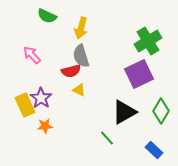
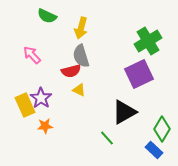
green diamond: moved 1 px right, 18 px down
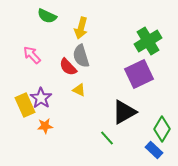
red semicircle: moved 3 px left, 4 px up; rotated 60 degrees clockwise
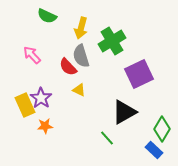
green cross: moved 36 px left
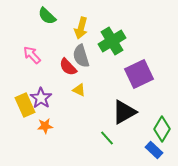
green semicircle: rotated 18 degrees clockwise
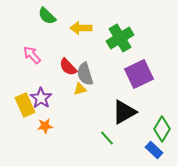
yellow arrow: rotated 75 degrees clockwise
green cross: moved 8 px right, 3 px up
gray semicircle: moved 4 px right, 18 px down
yellow triangle: moved 1 px right, 1 px up; rotated 40 degrees counterclockwise
